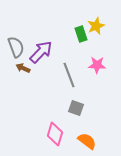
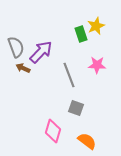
pink diamond: moved 2 px left, 3 px up
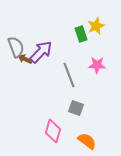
brown arrow: moved 2 px right, 9 px up
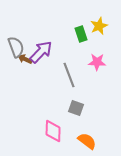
yellow star: moved 3 px right
pink star: moved 3 px up
pink diamond: rotated 15 degrees counterclockwise
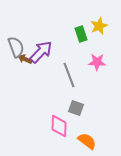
pink diamond: moved 6 px right, 5 px up
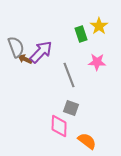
yellow star: rotated 12 degrees counterclockwise
gray square: moved 5 px left
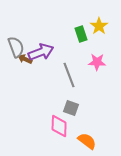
purple arrow: rotated 25 degrees clockwise
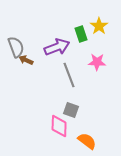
purple arrow: moved 16 px right, 5 px up
brown arrow: moved 1 px right, 1 px down
gray square: moved 2 px down
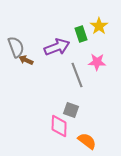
gray line: moved 8 px right
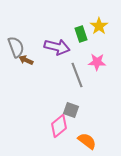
purple arrow: rotated 35 degrees clockwise
pink diamond: rotated 50 degrees clockwise
